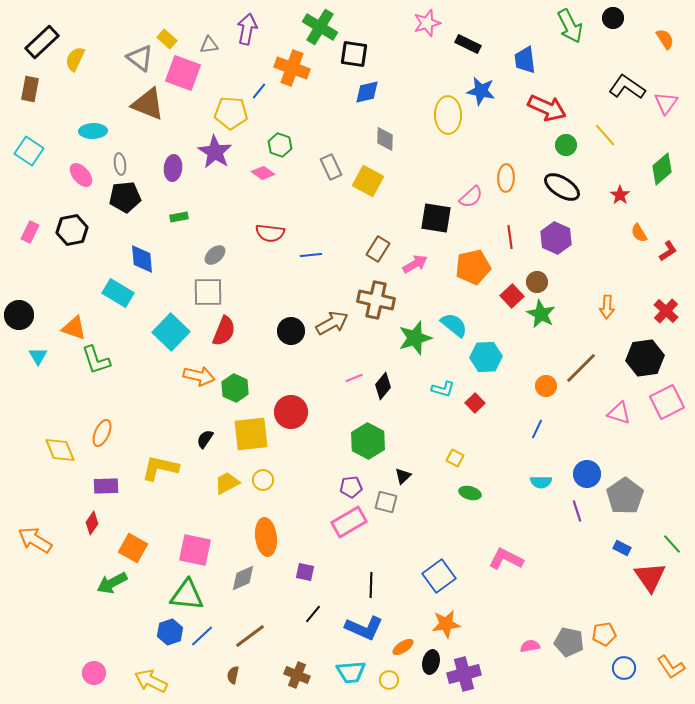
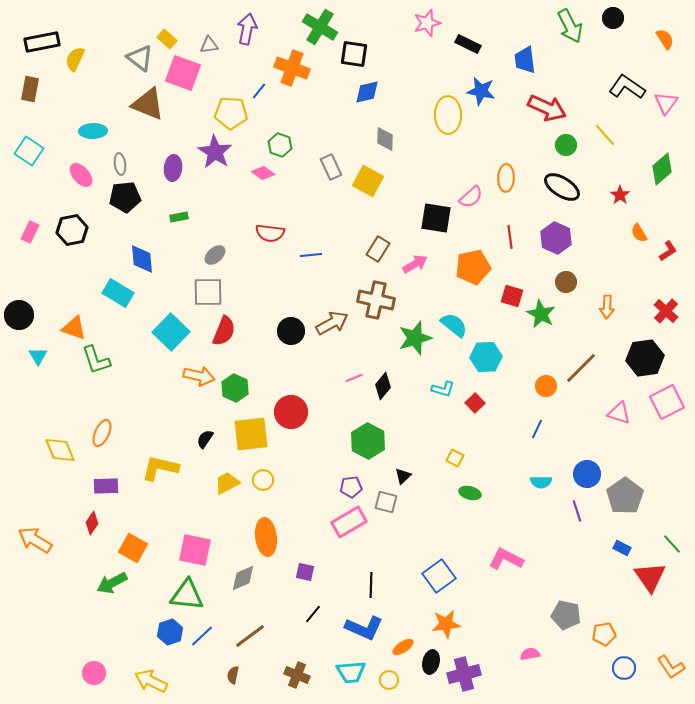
black rectangle at (42, 42): rotated 32 degrees clockwise
brown circle at (537, 282): moved 29 px right
red square at (512, 296): rotated 30 degrees counterclockwise
gray pentagon at (569, 642): moved 3 px left, 27 px up
pink semicircle at (530, 646): moved 8 px down
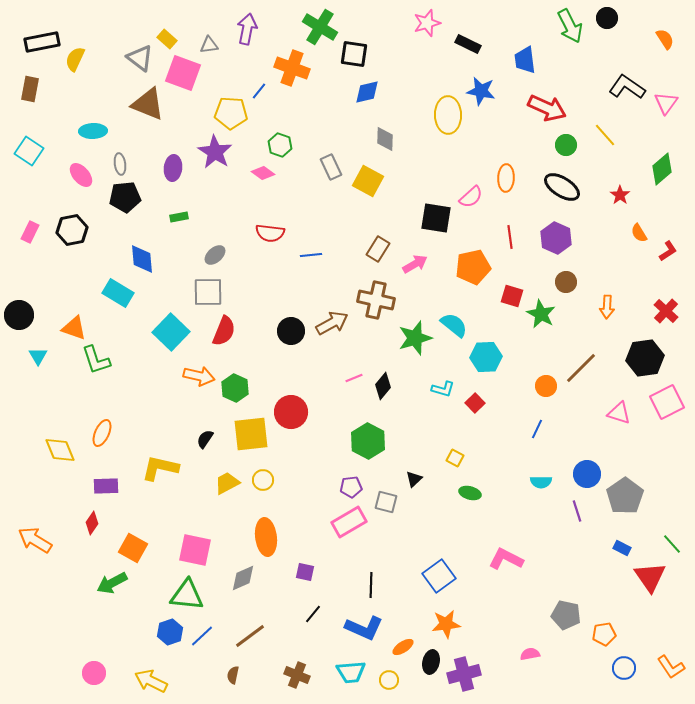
black circle at (613, 18): moved 6 px left
black triangle at (403, 476): moved 11 px right, 3 px down
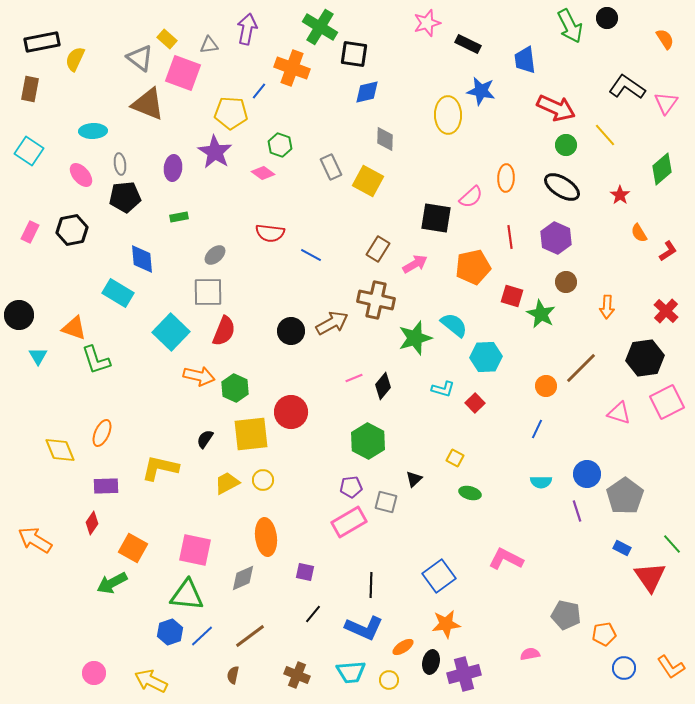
red arrow at (547, 108): moved 9 px right
blue line at (311, 255): rotated 35 degrees clockwise
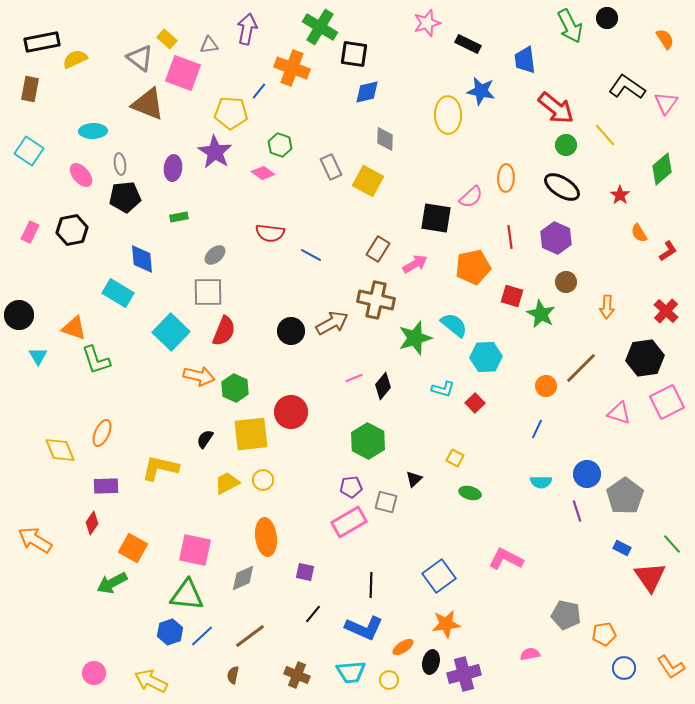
yellow semicircle at (75, 59): rotated 40 degrees clockwise
red arrow at (556, 108): rotated 15 degrees clockwise
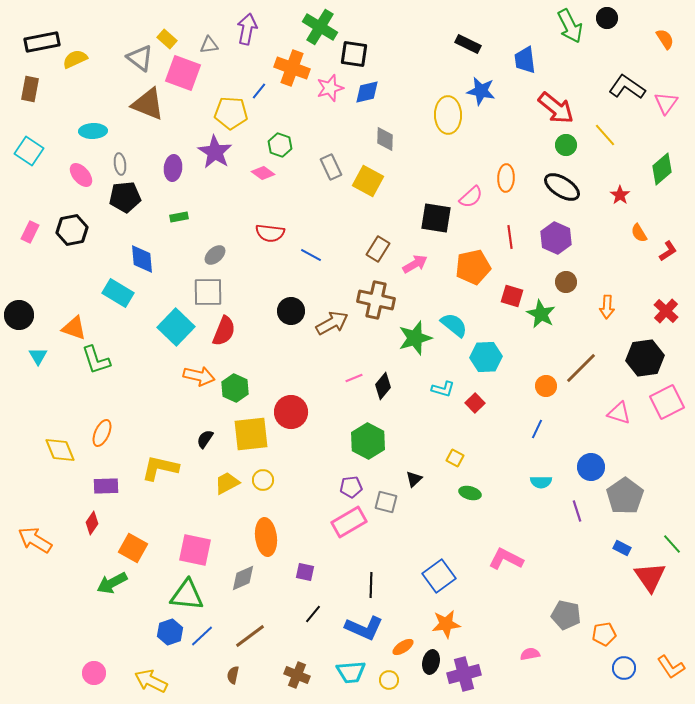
pink star at (427, 23): moved 97 px left, 65 px down
black circle at (291, 331): moved 20 px up
cyan square at (171, 332): moved 5 px right, 5 px up
blue circle at (587, 474): moved 4 px right, 7 px up
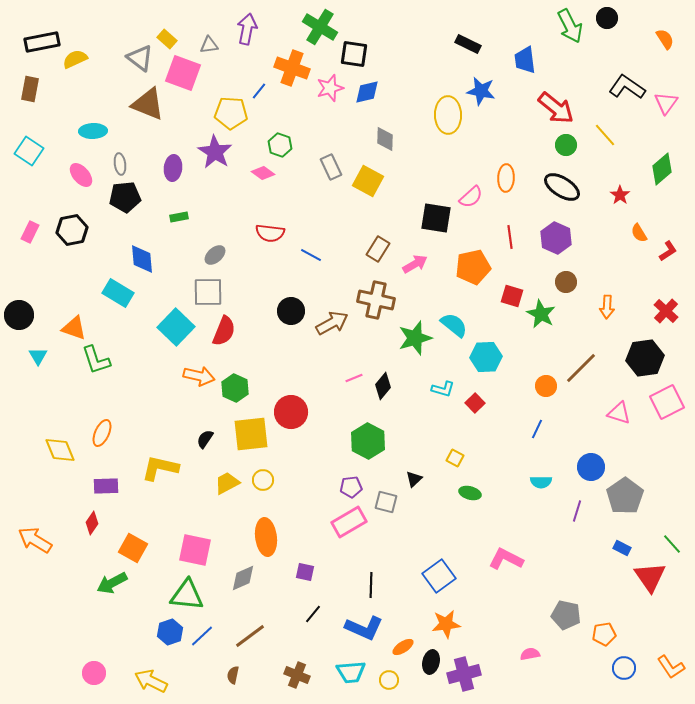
purple line at (577, 511): rotated 35 degrees clockwise
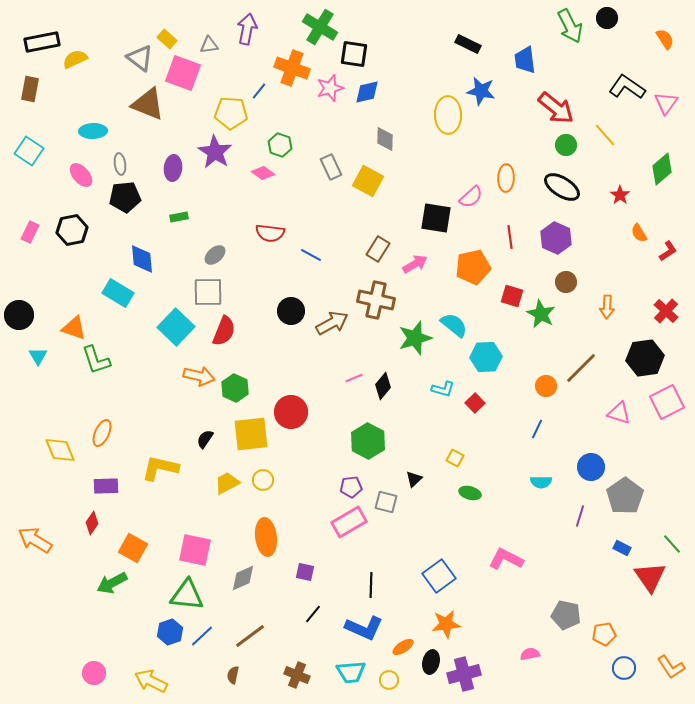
purple line at (577, 511): moved 3 px right, 5 px down
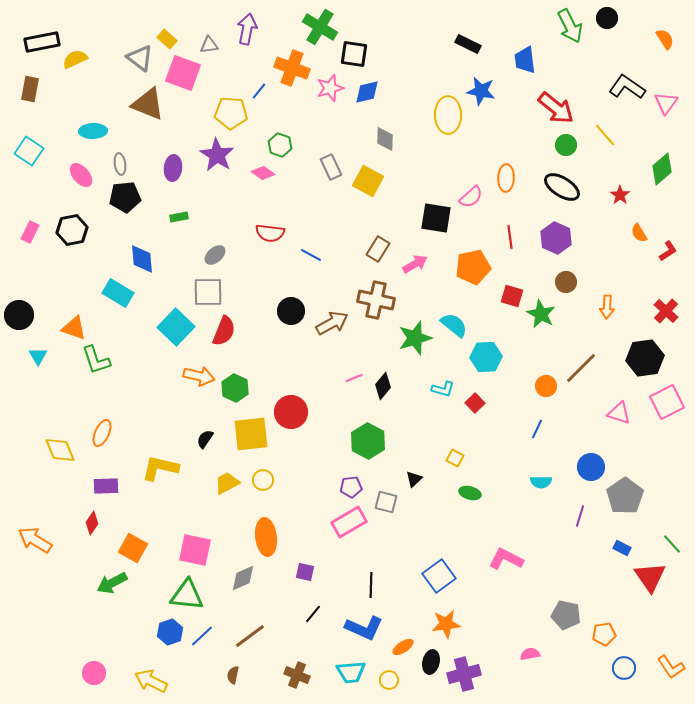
purple star at (215, 152): moved 2 px right, 3 px down
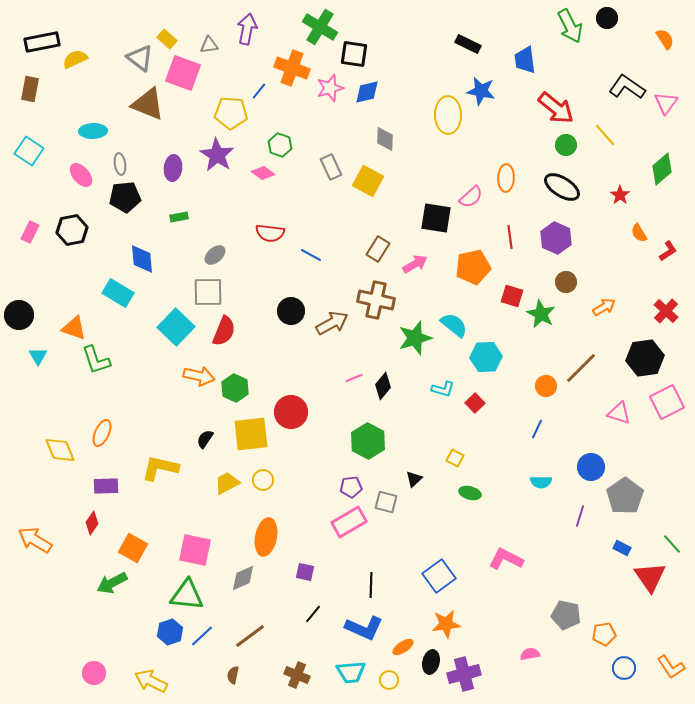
orange arrow at (607, 307): moved 3 px left; rotated 125 degrees counterclockwise
orange ellipse at (266, 537): rotated 18 degrees clockwise
